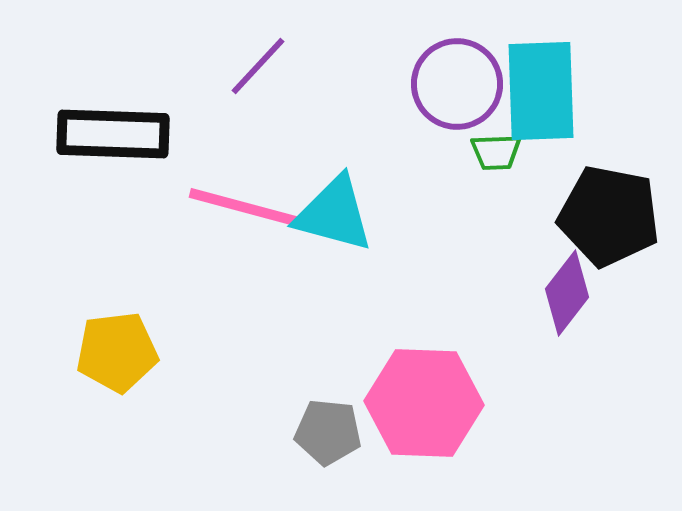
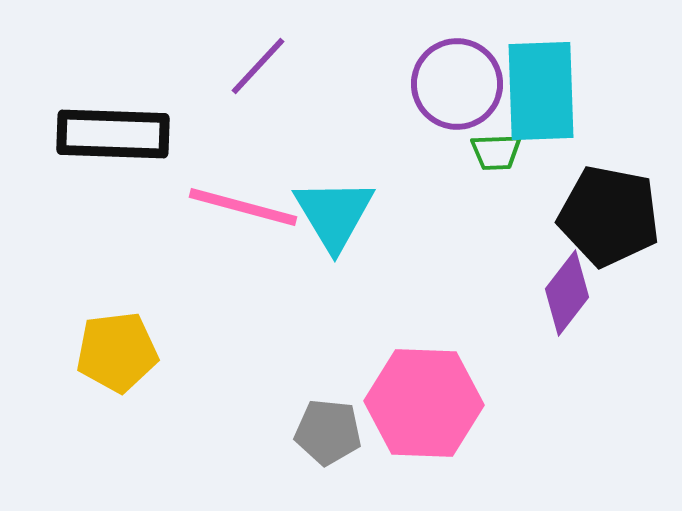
cyan triangle: rotated 44 degrees clockwise
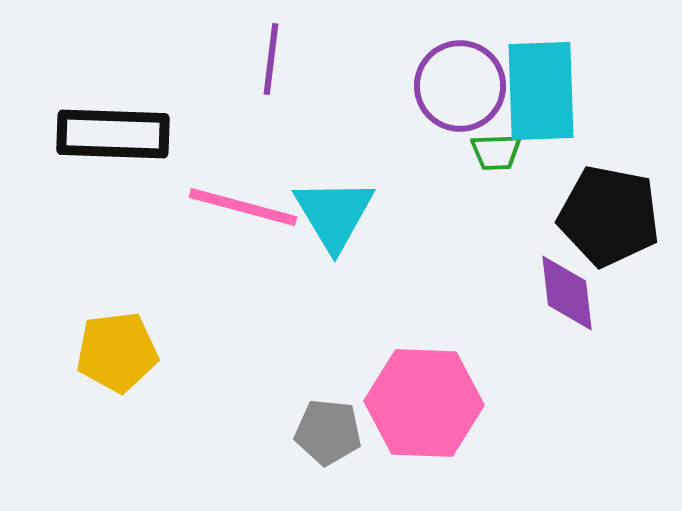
purple line: moved 13 px right, 7 px up; rotated 36 degrees counterclockwise
purple circle: moved 3 px right, 2 px down
purple diamond: rotated 44 degrees counterclockwise
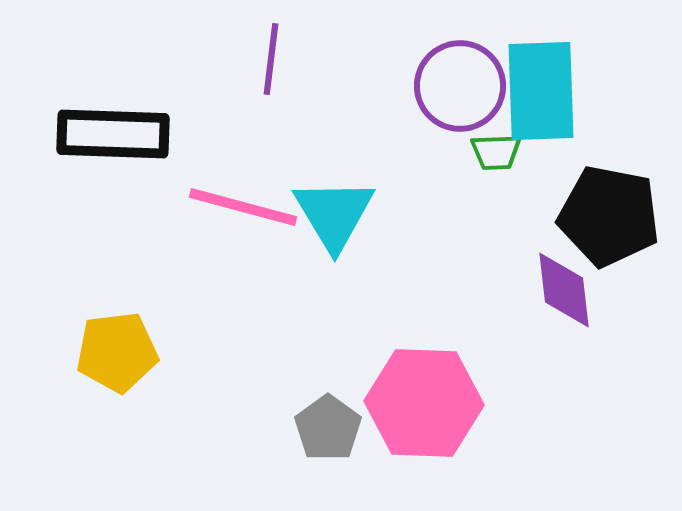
purple diamond: moved 3 px left, 3 px up
gray pentagon: moved 4 px up; rotated 30 degrees clockwise
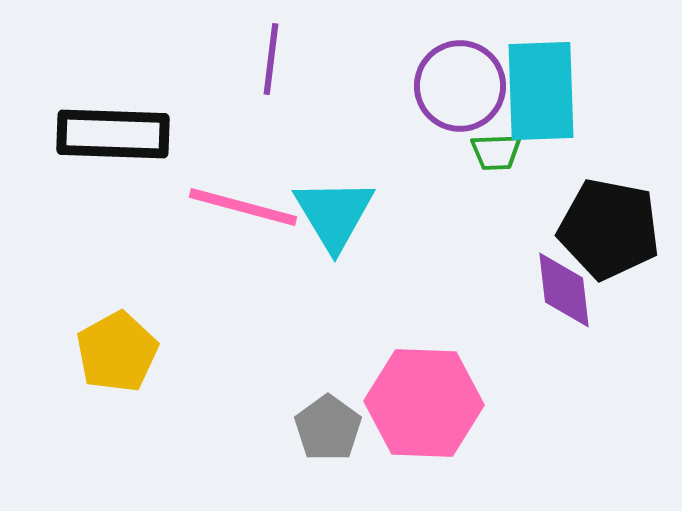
black pentagon: moved 13 px down
yellow pentagon: rotated 22 degrees counterclockwise
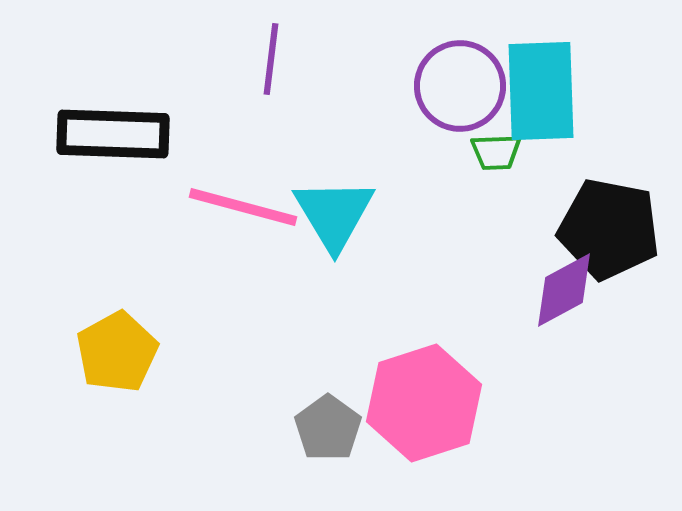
purple diamond: rotated 68 degrees clockwise
pink hexagon: rotated 20 degrees counterclockwise
